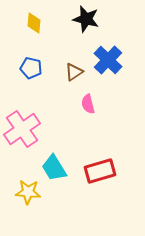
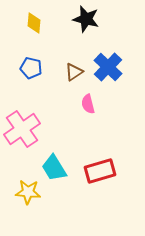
blue cross: moved 7 px down
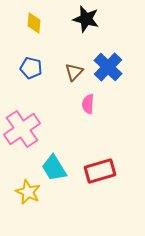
brown triangle: rotated 12 degrees counterclockwise
pink semicircle: rotated 18 degrees clockwise
yellow star: rotated 20 degrees clockwise
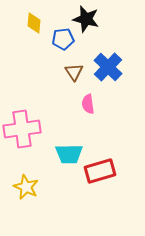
blue pentagon: moved 32 px right, 29 px up; rotated 20 degrees counterclockwise
brown triangle: rotated 18 degrees counterclockwise
pink semicircle: rotated 12 degrees counterclockwise
pink cross: rotated 27 degrees clockwise
cyan trapezoid: moved 15 px right, 14 px up; rotated 60 degrees counterclockwise
yellow star: moved 2 px left, 5 px up
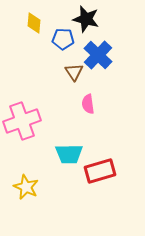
blue pentagon: rotated 10 degrees clockwise
blue cross: moved 10 px left, 12 px up
pink cross: moved 8 px up; rotated 12 degrees counterclockwise
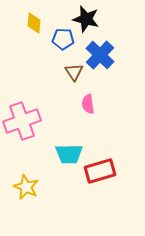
blue cross: moved 2 px right
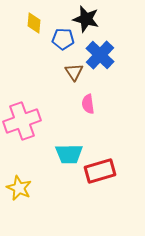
yellow star: moved 7 px left, 1 px down
